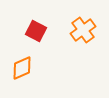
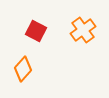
orange diamond: moved 1 px right, 1 px down; rotated 25 degrees counterclockwise
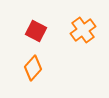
orange diamond: moved 10 px right, 1 px up
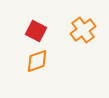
orange diamond: moved 4 px right, 7 px up; rotated 30 degrees clockwise
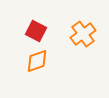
orange cross: moved 4 px down
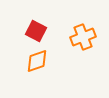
orange cross: moved 3 px down; rotated 15 degrees clockwise
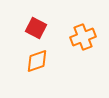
red square: moved 3 px up
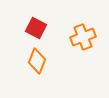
orange diamond: rotated 50 degrees counterclockwise
